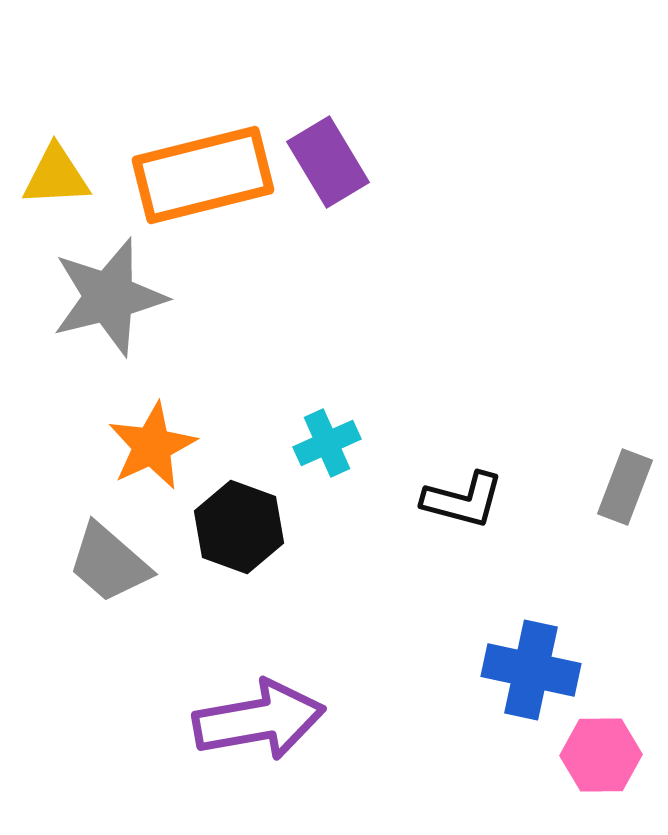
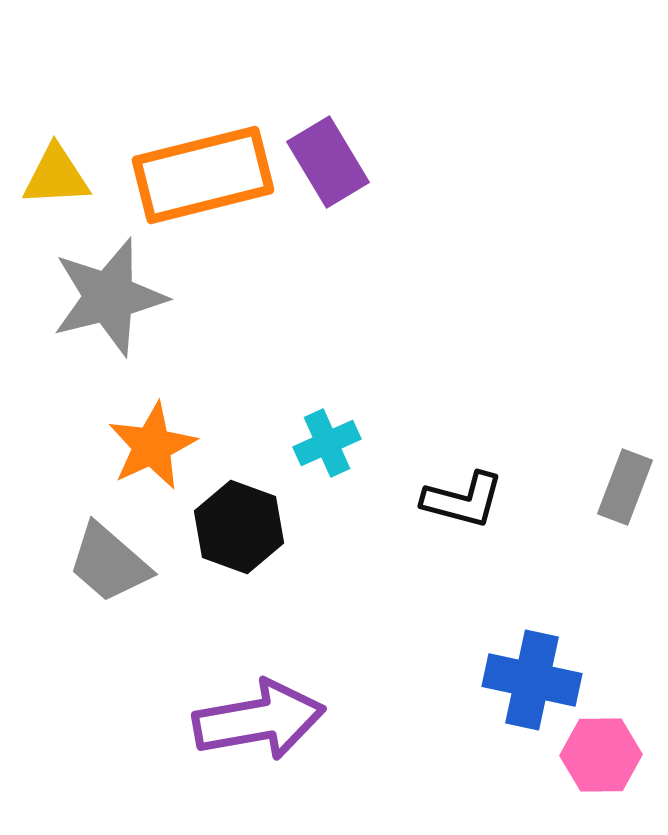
blue cross: moved 1 px right, 10 px down
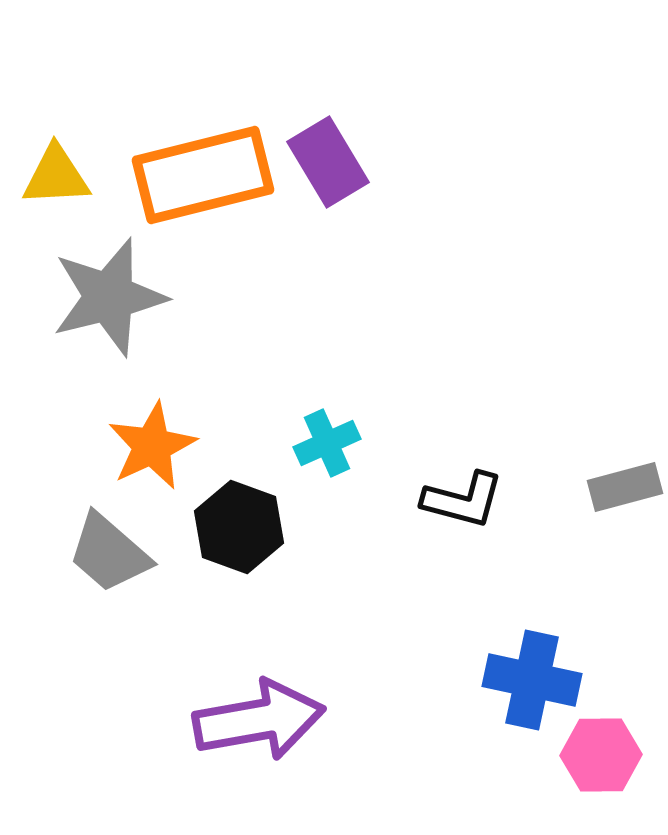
gray rectangle: rotated 54 degrees clockwise
gray trapezoid: moved 10 px up
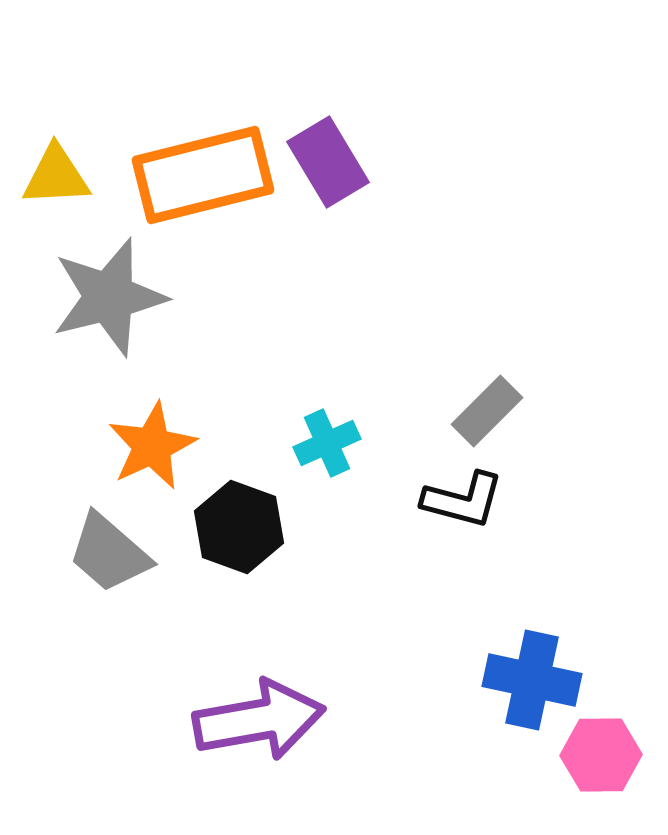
gray rectangle: moved 138 px left, 76 px up; rotated 30 degrees counterclockwise
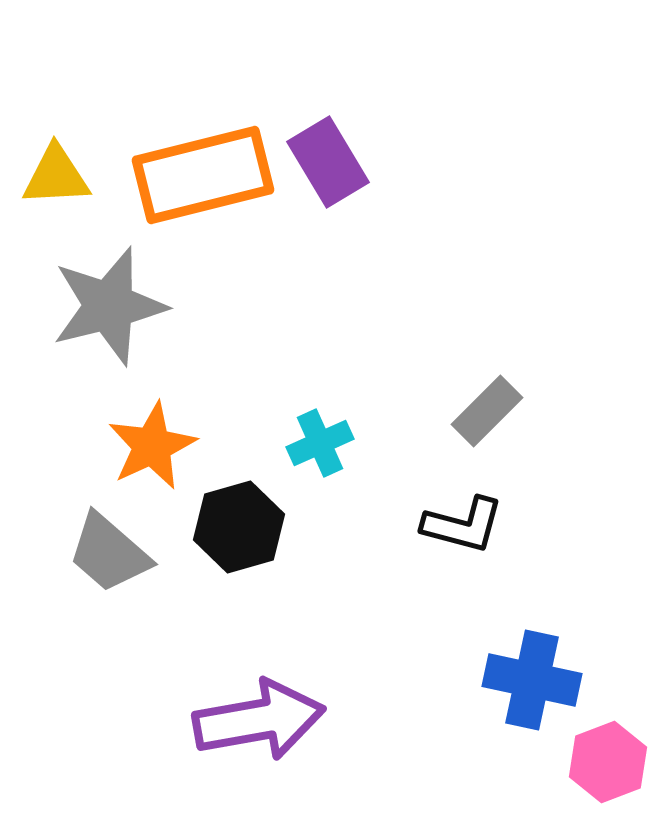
gray star: moved 9 px down
cyan cross: moved 7 px left
black L-shape: moved 25 px down
black hexagon: rotated 24 degrees clockwise
pink hexagon: moved 7 px right, 7 px down; rotated 20 degrees counterclockwise
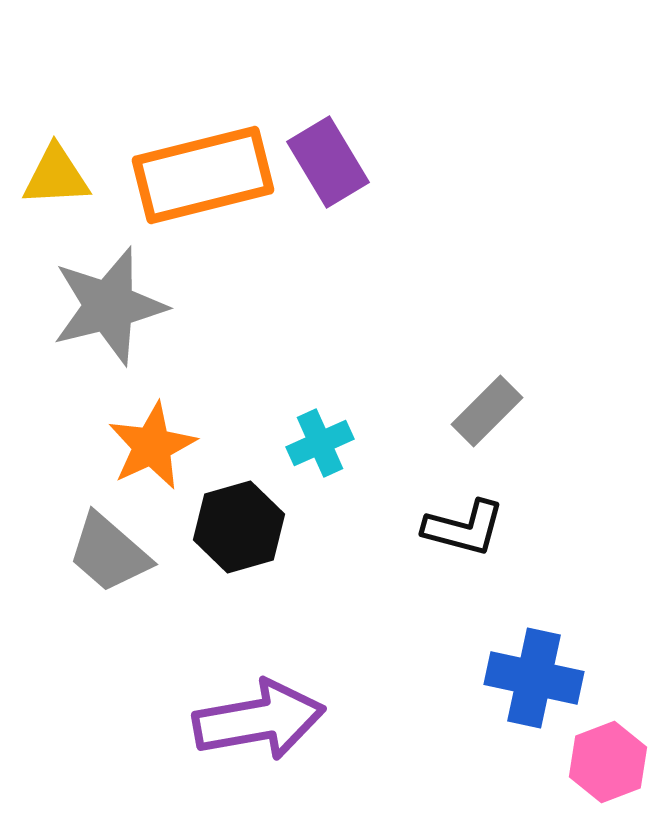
black L-shape: moved 1 px right, 3 px down
blue cross: moved 2 px right, 2 px up
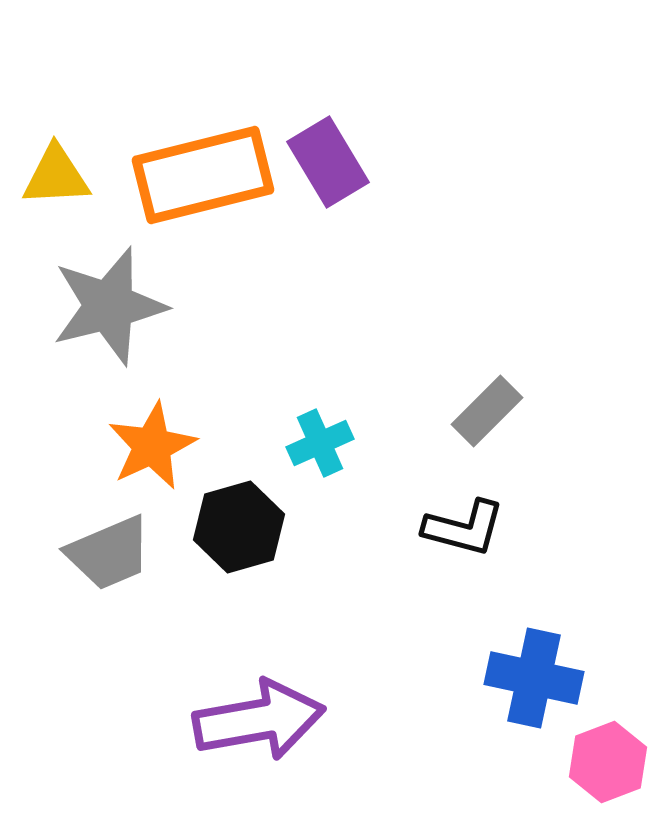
gray trapezoid: rotated 64 degrees counterclockwise
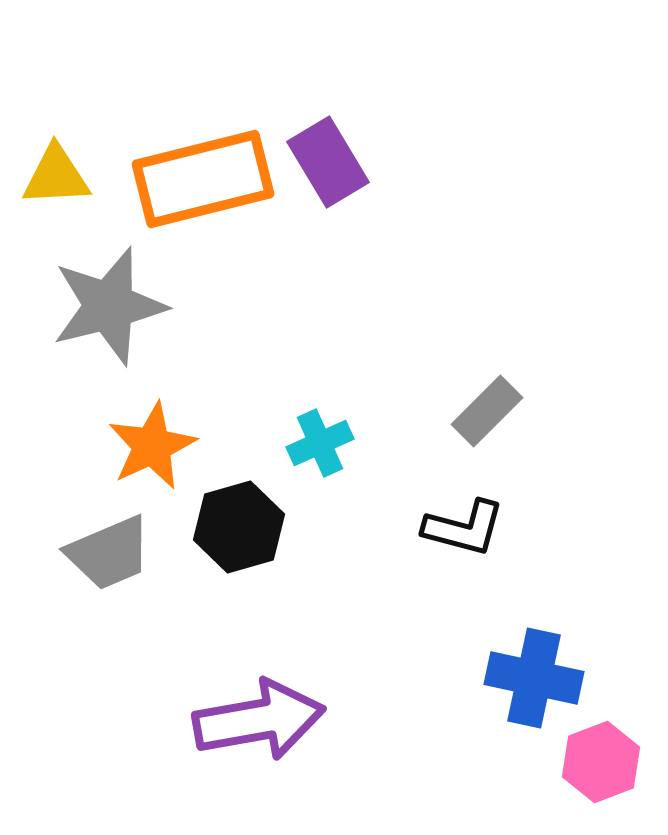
orange rectangle: moved 4 px down
pink hexagon: moved 7 px left
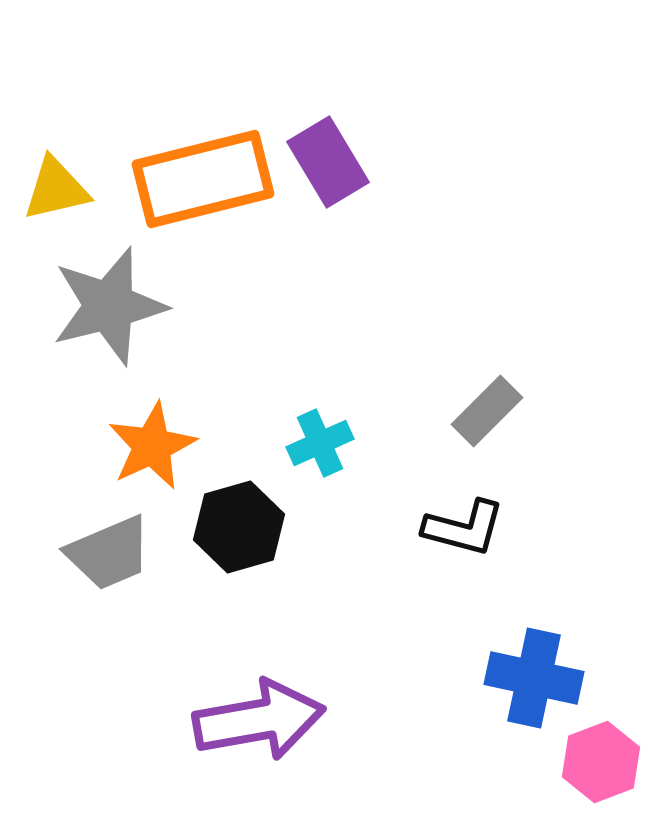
yellow triangle: moved 13 px down; rotated 10 degrees counterclockwise
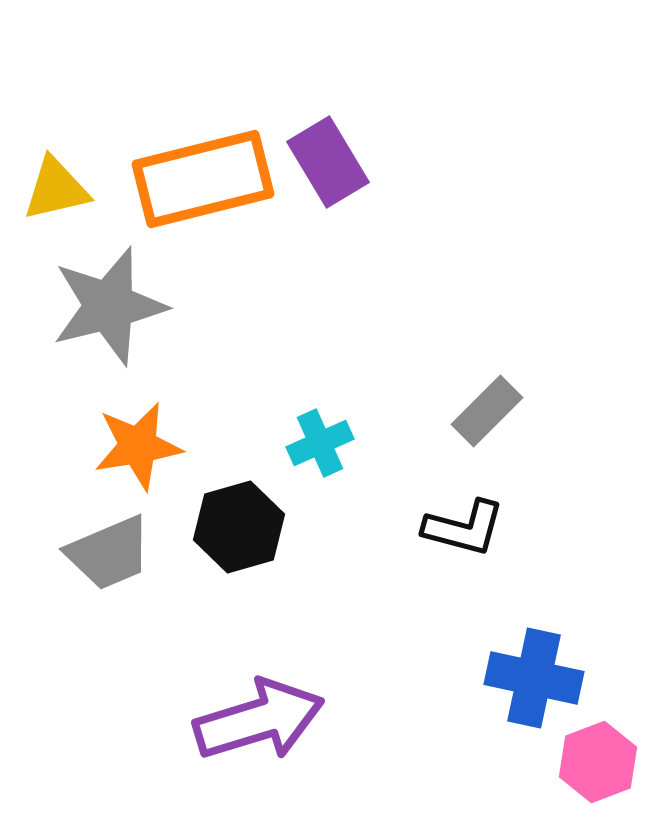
orange star: moved 14 px left; rotated 16 degrees clockwise
purple arrow: rotated 7 degrees counterclockwise
pink hexagon: moved 3 px left
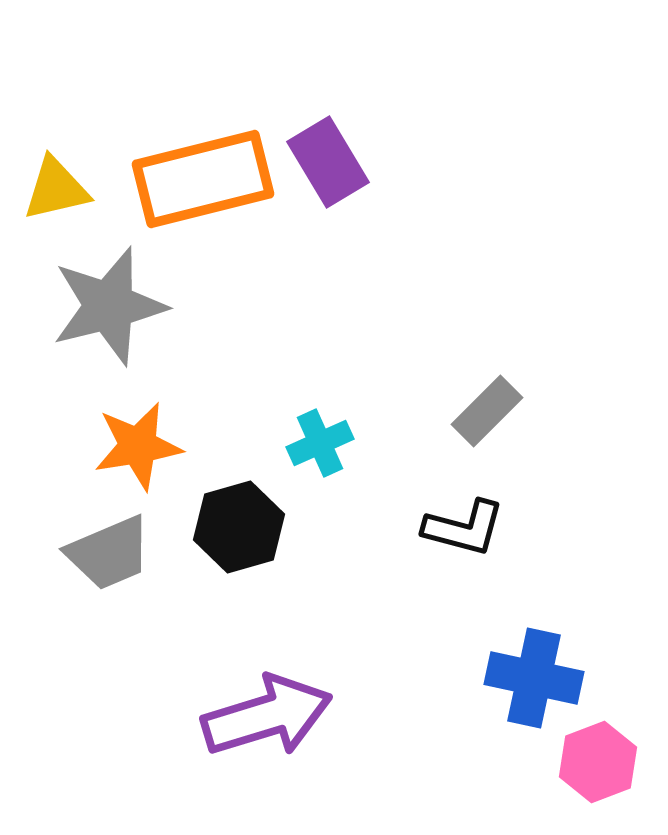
purple arrow: moved 8 px right, 4 px up
